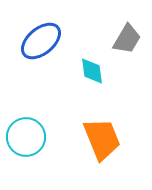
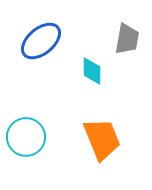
gray trapezoid: rotated 20 degrees counterclockwise
cyan diamond: rotated 8 degrees clockwise
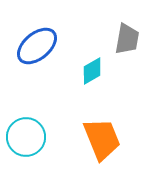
blue ellipse: moved 4 px left, 5 px down
cyan diamond: rotated 60 degrees clockwise
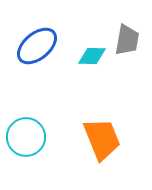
gray trapezoid: moved 1 px down
cyan diamond: moved 15 px up; rotated 32 degrees clockwise
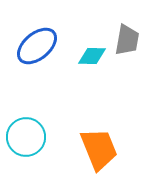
orange trapezoid: moved 3 px left, 10 px down
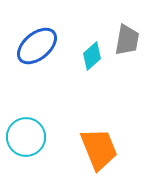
cyan diamond: rotated 44 degrees counterclockwise
